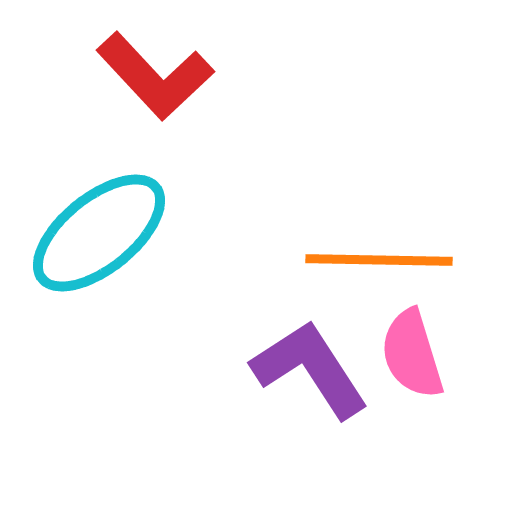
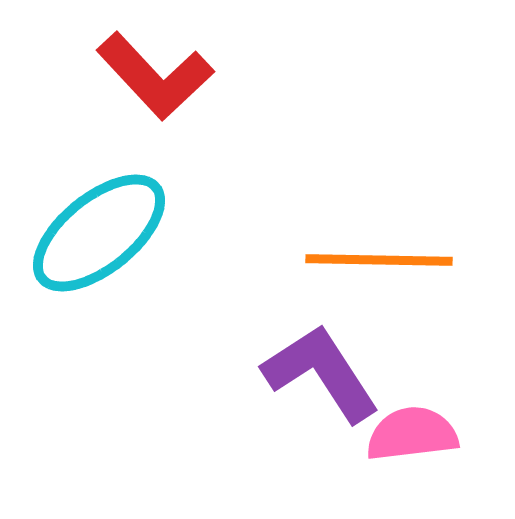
pink semicircle: moved 80 px down; rotated 100 degrees clockwise
purple L-shape: moved 11 px right, 4 px down
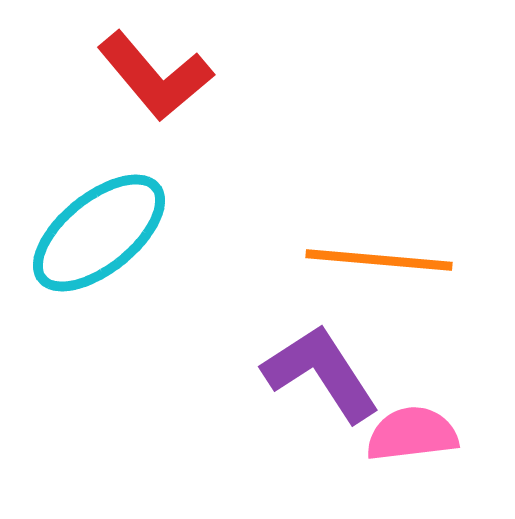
red L-shape: rotated 3 degrees clockwise
orange line: rotated 4 degrees clockwise
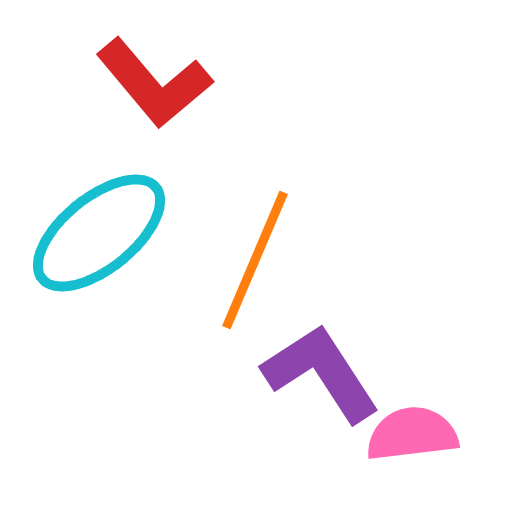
red L-shape: moved 1 px left, 7 px down
orange line: moved 124 px left; rotated 72 degrees counterclockwise
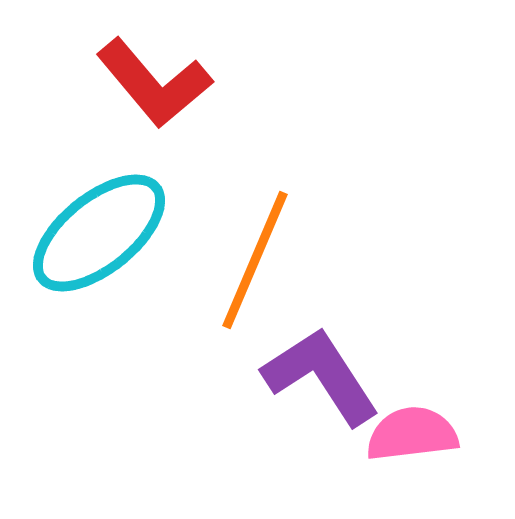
purple L-shape: moved 3 px down
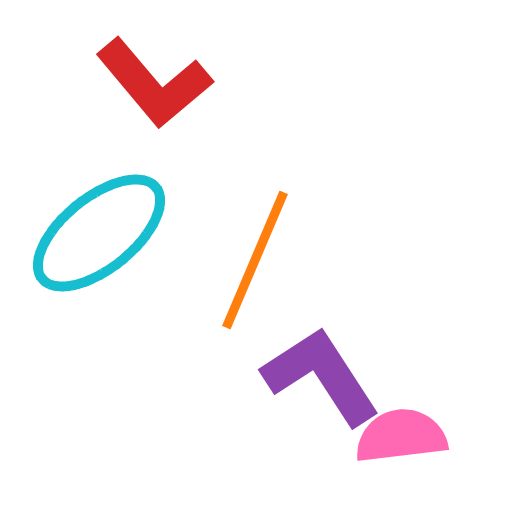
pink semicircle: moved 11 px left, 2 px down
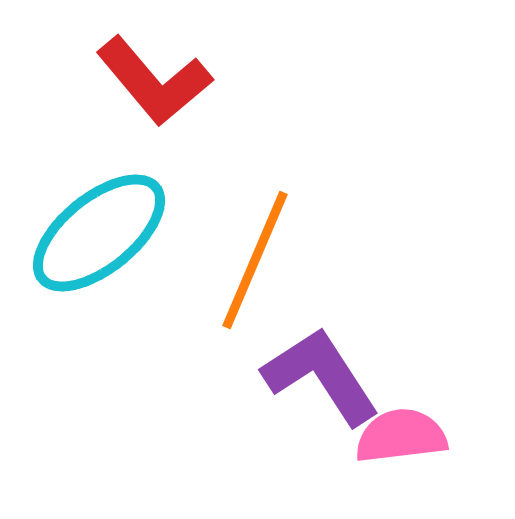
red L-shape: moved 2 px up
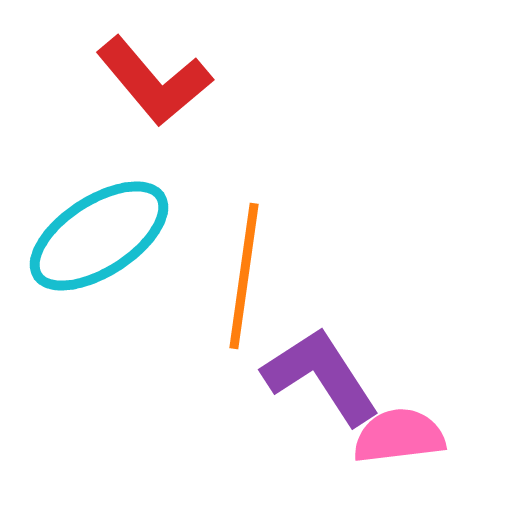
cyan ellipse: moved 3 px down; rotated 6 degrees clockwise
orange line: moved 11 px left, 16 px down; rotated 15 degrees counterclockwise
pink semicircle: moved 2 px left
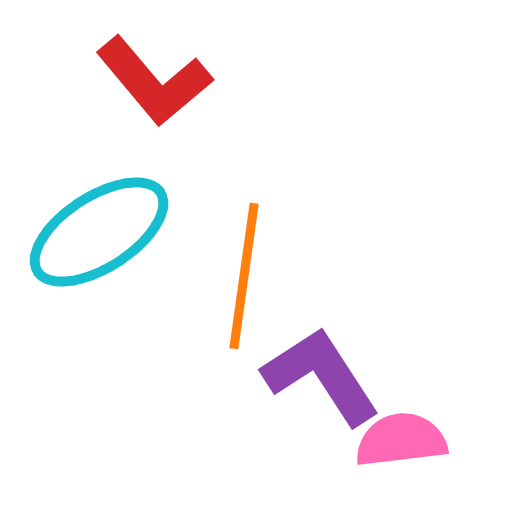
cyan ellipse: moved 4 px up
pink semicircle: moved 2 px right, 4 px down
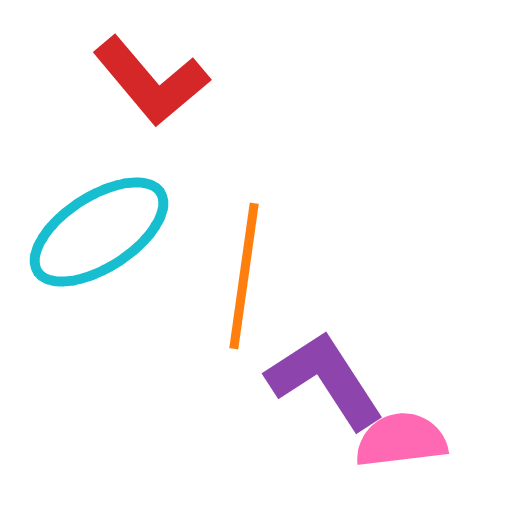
red L-shape: moved 3 px left
purple L-shape: moved 4 px right, 4 px down
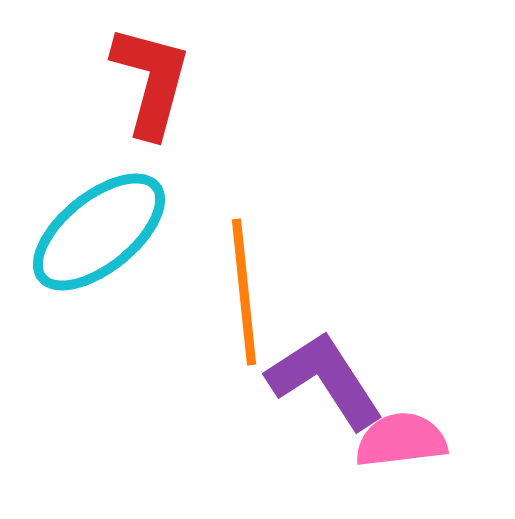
red L-shape: rotated 125 degrees counterclockwise
cyan ellipse: rotated 6 degrees counterclockwise
orange line: moved 16 px down; rotated 14 degrees counterclockwise
